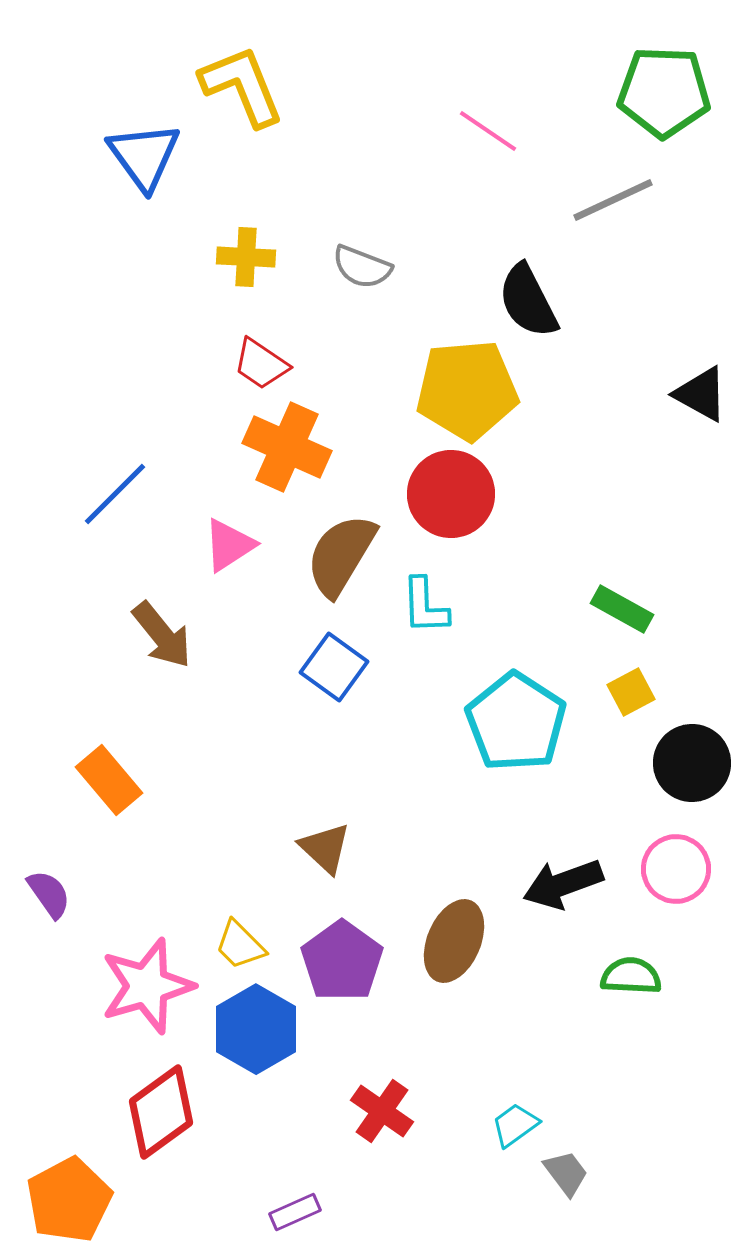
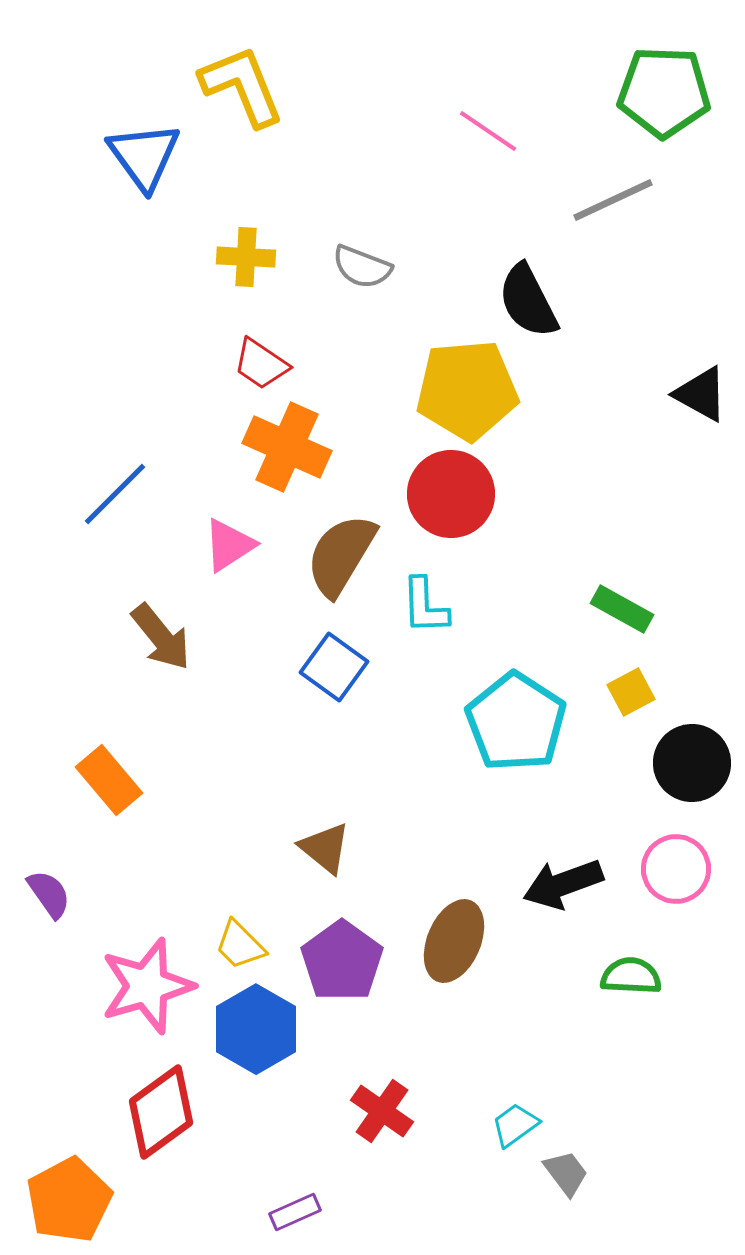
brown arrow: moved 1 px left, 2 px down
brown triangle: rotated 4 degrees counterclockwise
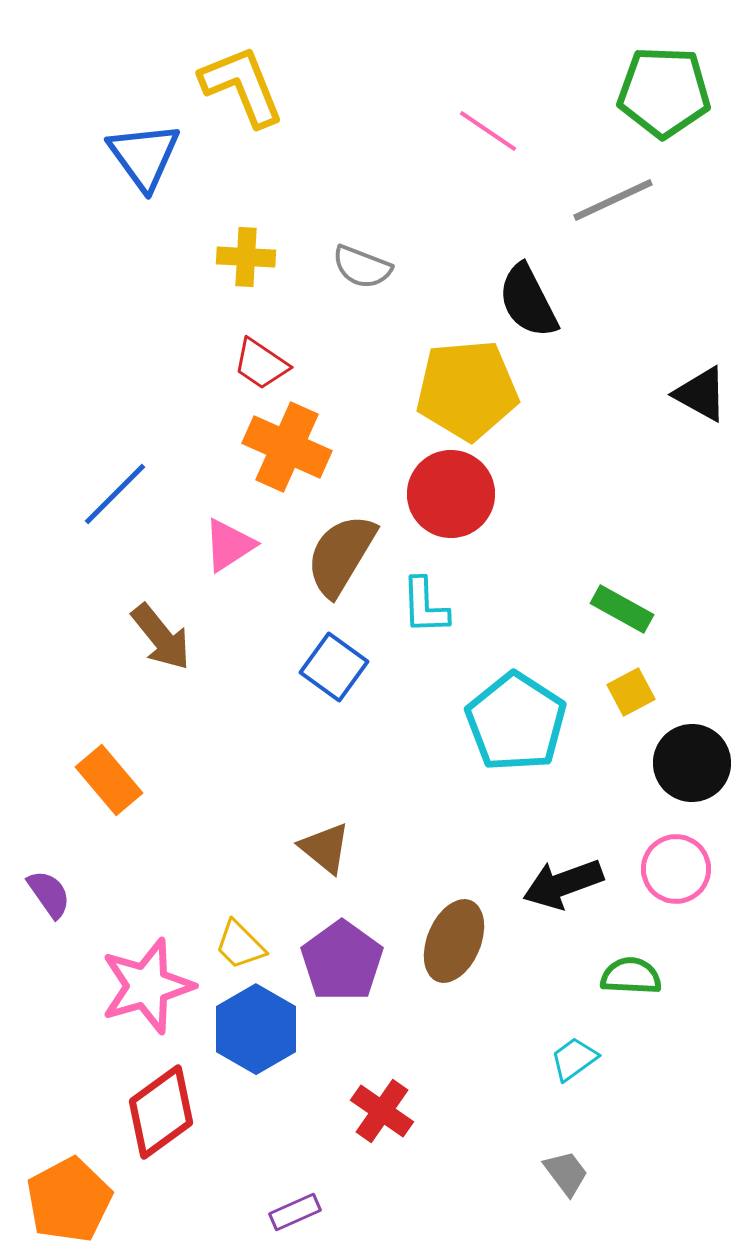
cyan trapezoid: moved 59 px right, 66 px up
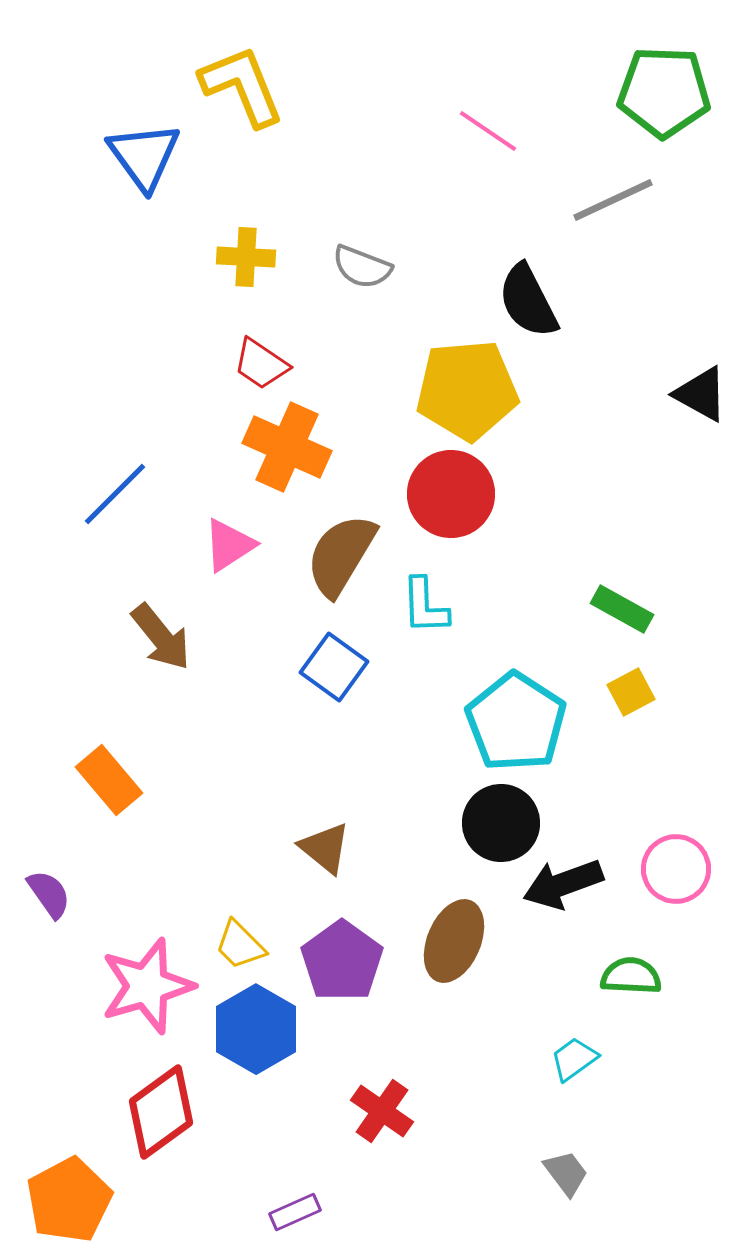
black circle: moved 191 px left, 60 px down
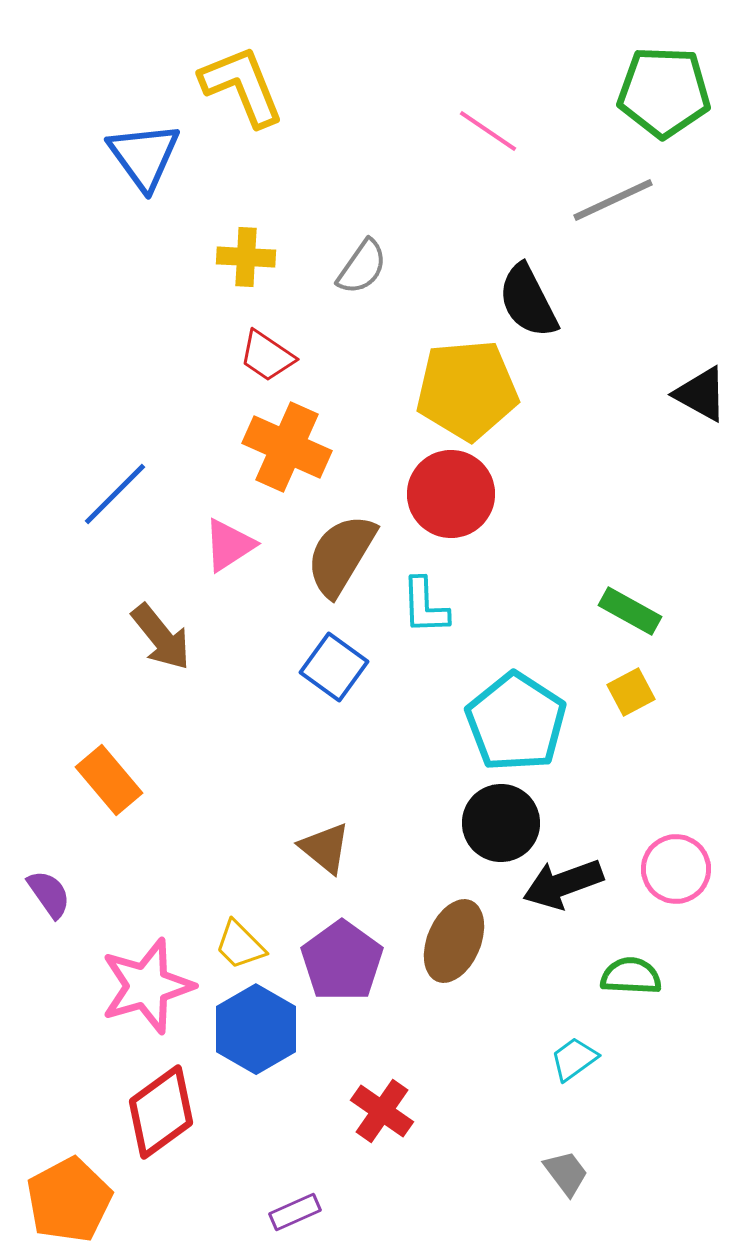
gray semicircle: rotated 76 degrees counterclockwise
red trapezoid: moved 6 px right, 8 px up
green rectangle: moved 8 px right, 2 px down
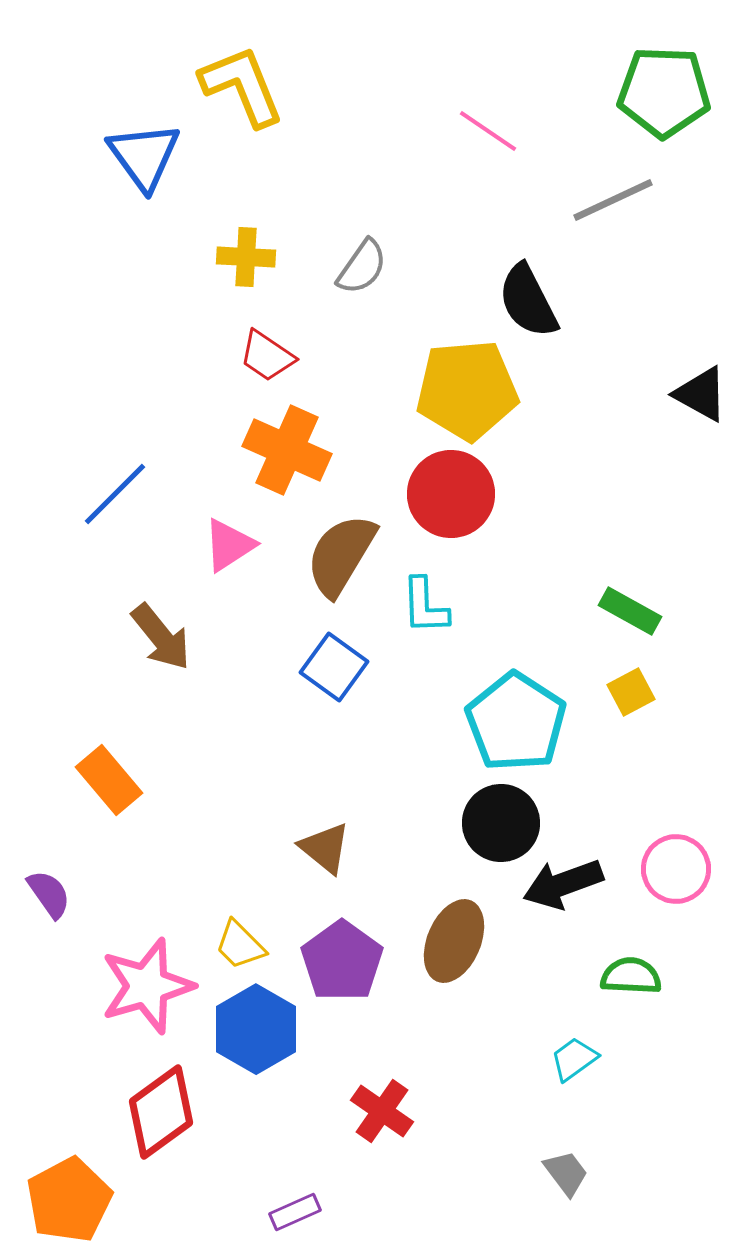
orange cross: moved 3 px down
